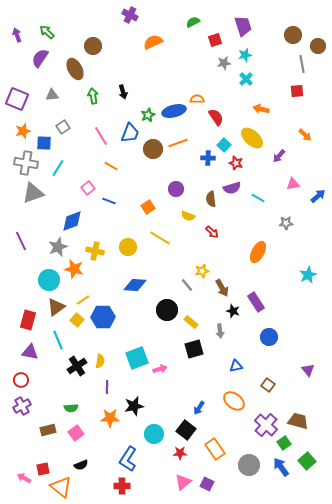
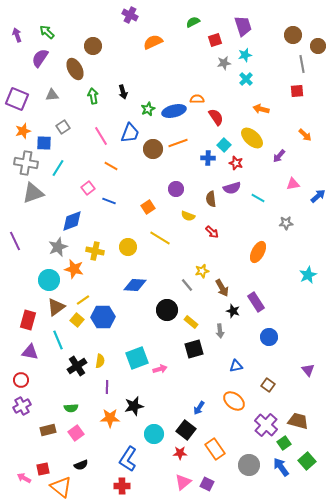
green star at (148, 115): moved 6 px up
purple line at (21, 241): moved 6 px left
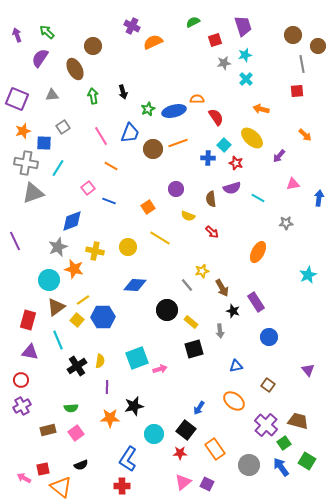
purple cross at (130, 15): moved 2 px right, 11 px down
blue arrow at (318, 196): moved 1 px right, 2 px down; rotated 42 degrees counterclockwise
green square at (307, 461): rotated 18 degrees counterclockwise
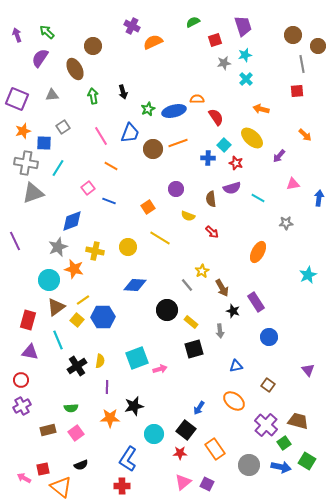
yellow star at (202, 271): rotated 16 degrees counterclockwise
blue arrow at (281, 467): rotated 138 degrees clockwise
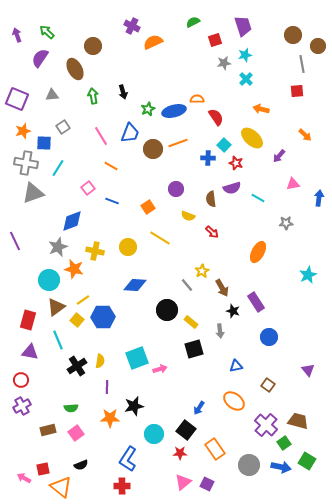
blue line at (109, 201): moved 3 px right
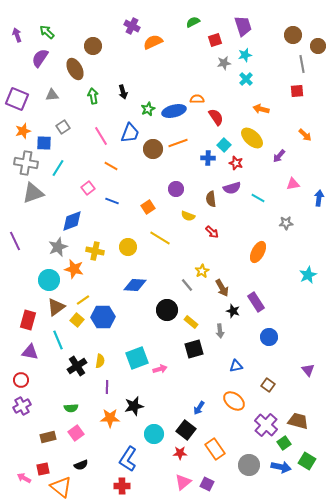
brown rectangle at (48, 430): moved 7 px down
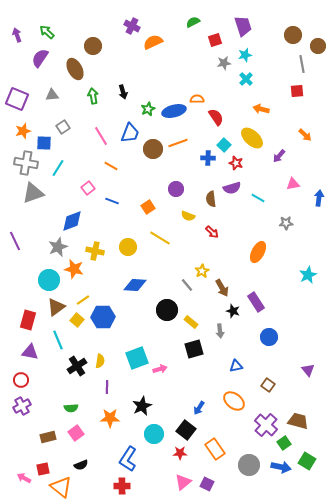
black star at (134, 406): moved 8 px right; rotated 12 degrees counterclockwise
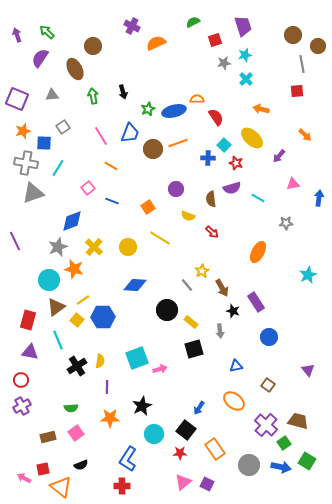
orange semicircle at (153, 42): moved 3 px right, 1 px down
yellow cross at (95, 251): moved 1 px left, 4 px up; rotated 30 degrees clockwise
